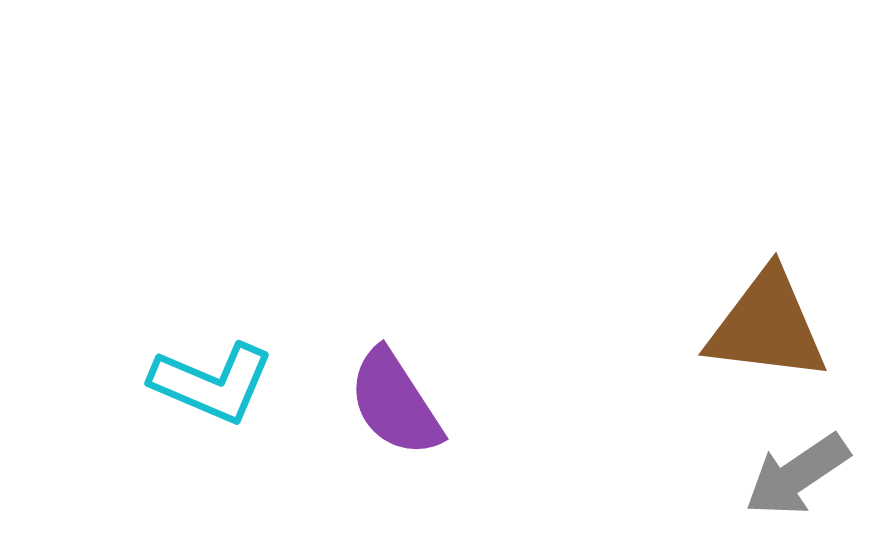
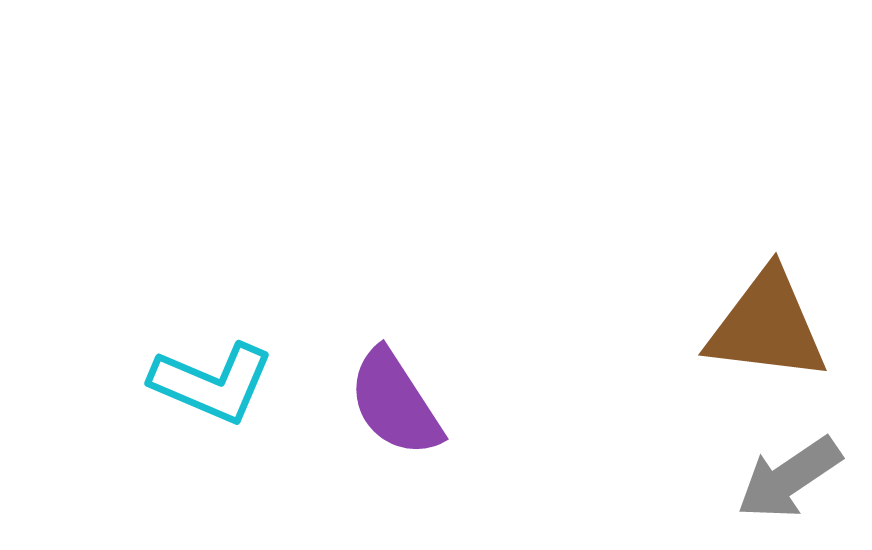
gray arrow: moved 8 px left, 3 px down
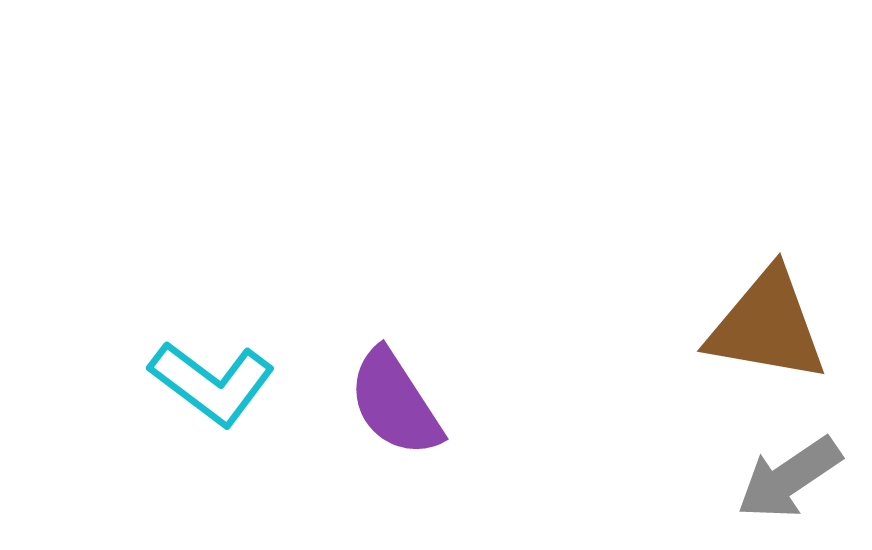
brown triangle: rotated 3 degrees clockwise
cyan L-shape: rotated 14 degrees clockwise
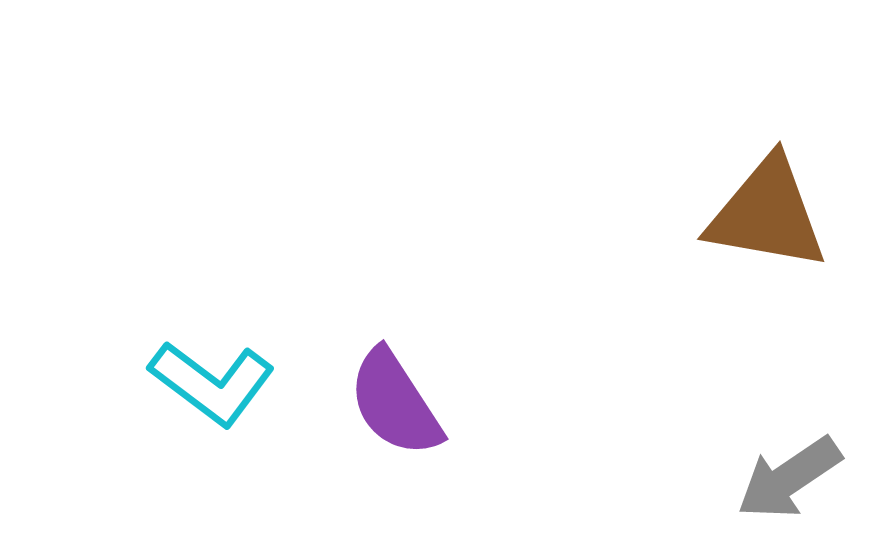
brown triangle: moved 112 px up
